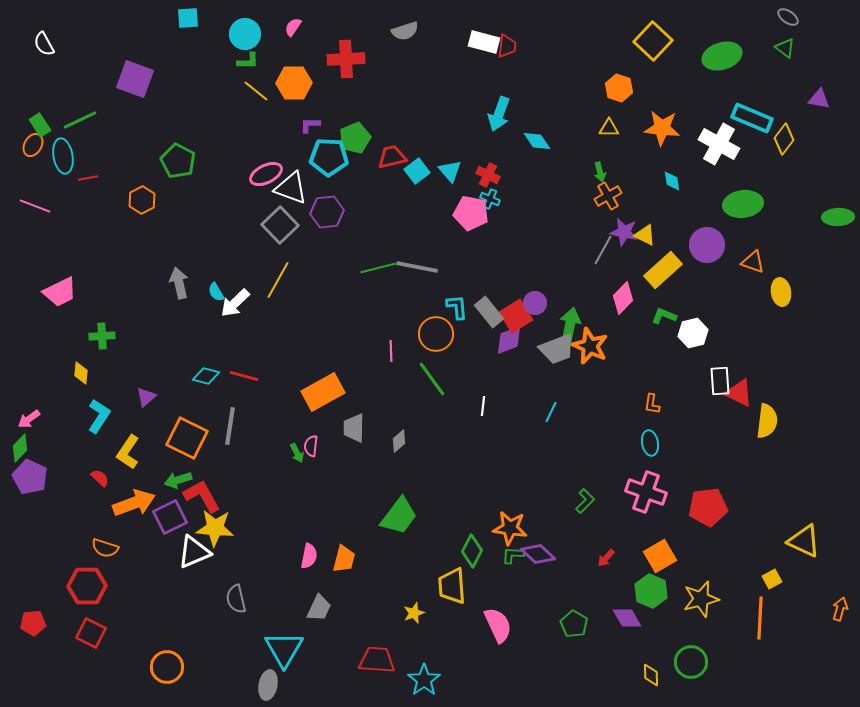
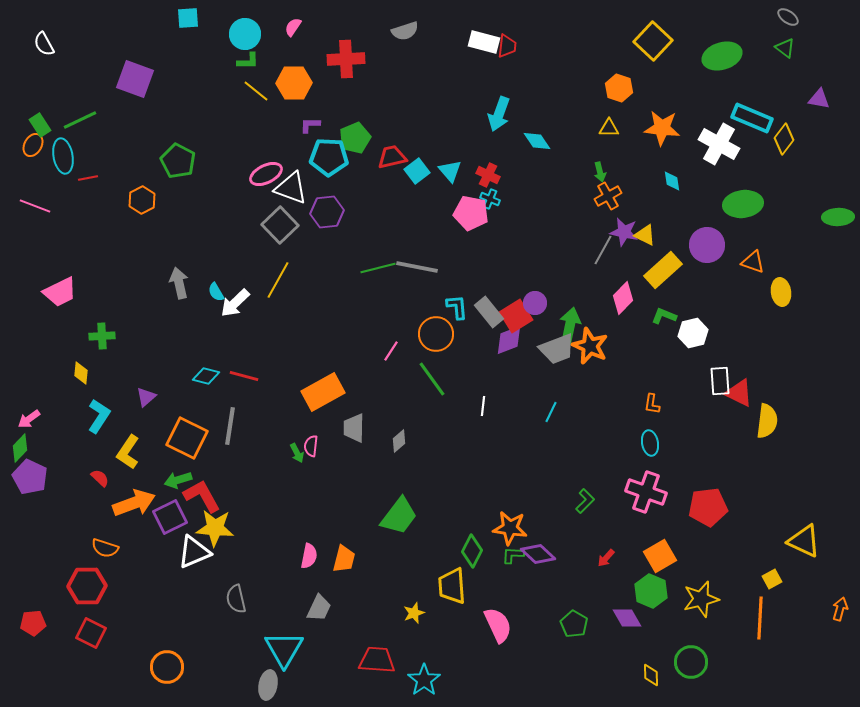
pink line at (391, 351): rotated 35 degrees clockwise
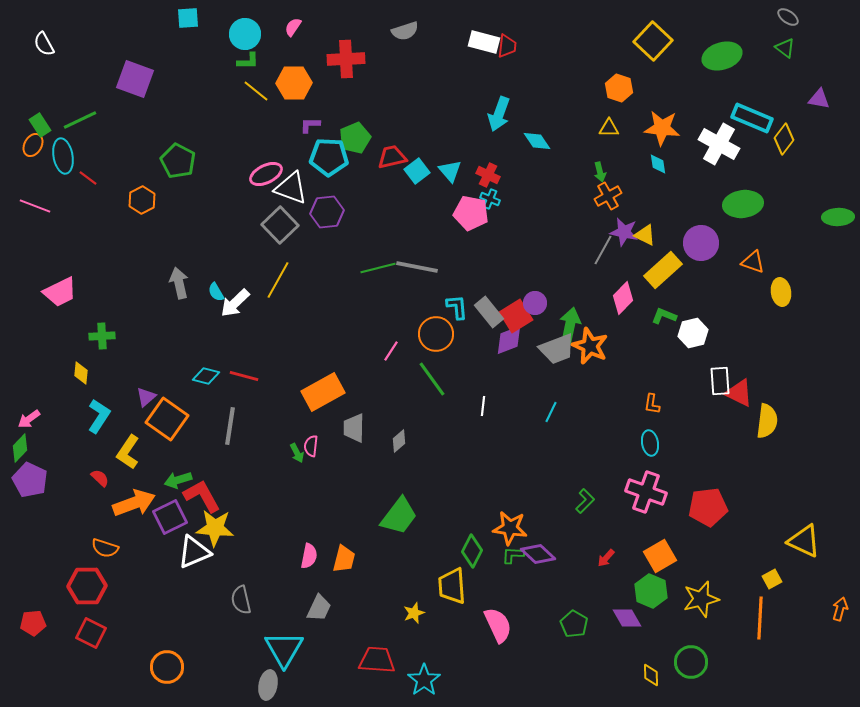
red line at (88, 178): rotated 48 degrees clockwise
cyan diamond at (672, 181): moved 14 px left, 17 px up
purple circle at (707, 245): moved 6 px left, 2 px up
orange square at (187, 438): moved 20 px left, 19 px up; rotated 9 degrees clockwise
purple pentagon at (30, 477): moved 3 px down
gray semicircle at (236, 599): moved 5 px right, 1 px down
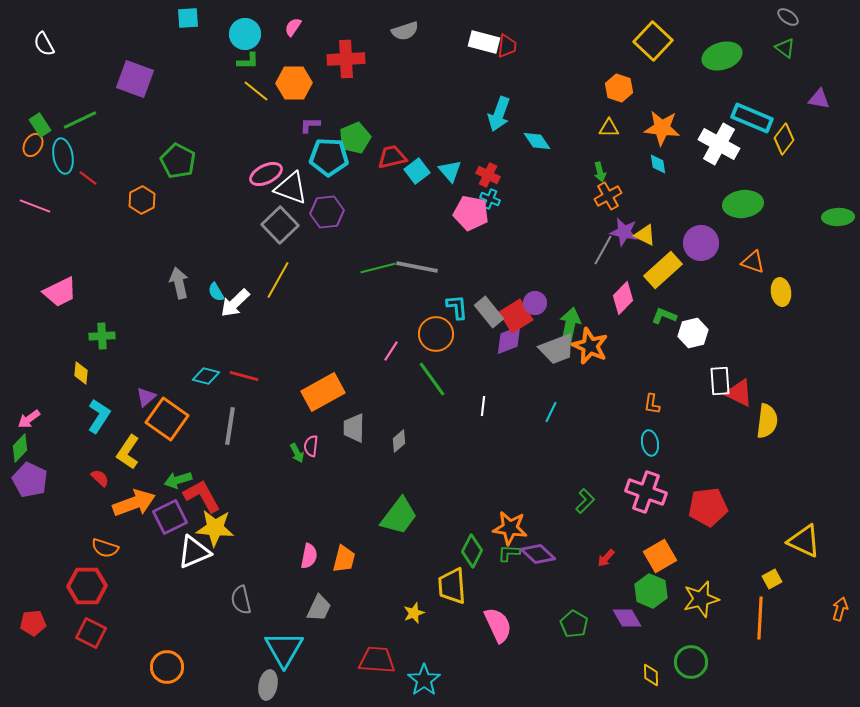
green L-shape at (513, 555): moved 4 px left, 2 px up
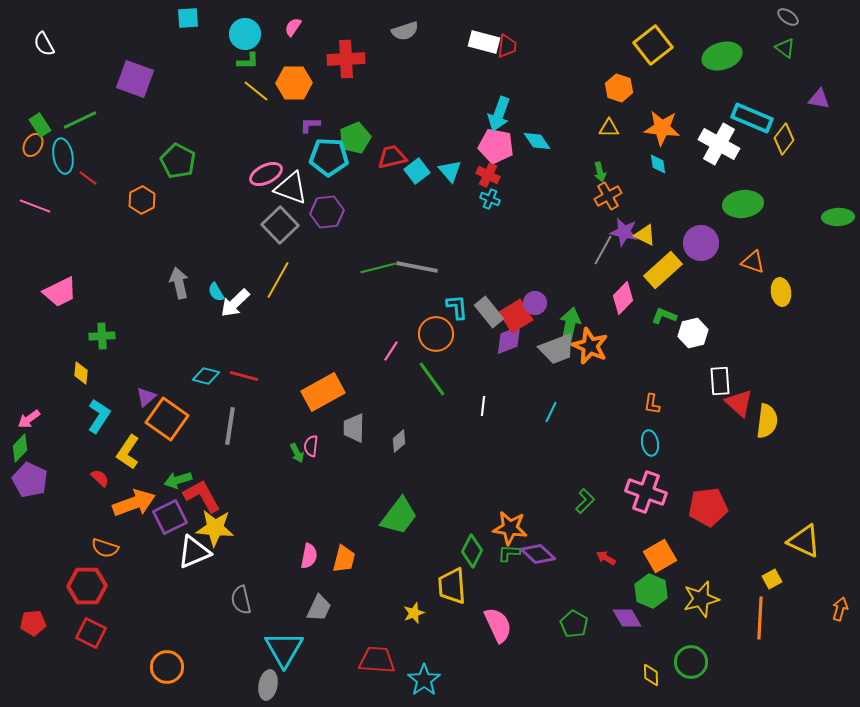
yellow square at (653, 41): moved 4 px down; rotated 9 degrees clockwise
pink pentagon at (471, 213): moved 25 px right, 67 px up
red triangle at (739, 393): moved 10 px down; rotated 16 degrees clockwise
red arrow at (606, 558): rotated 78 degrees clockwise
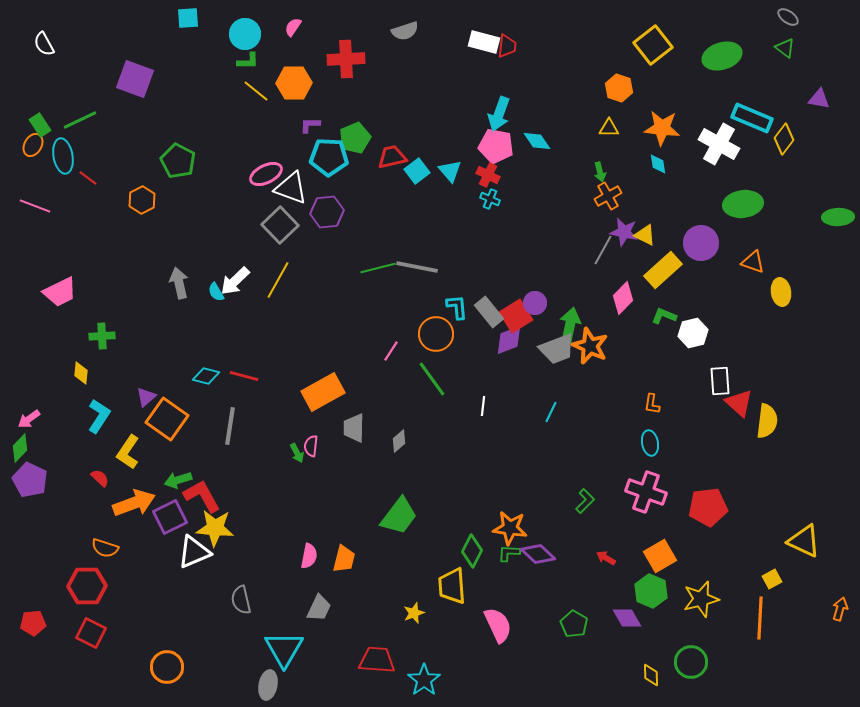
white arrow at (235, 303): moved 22 px up
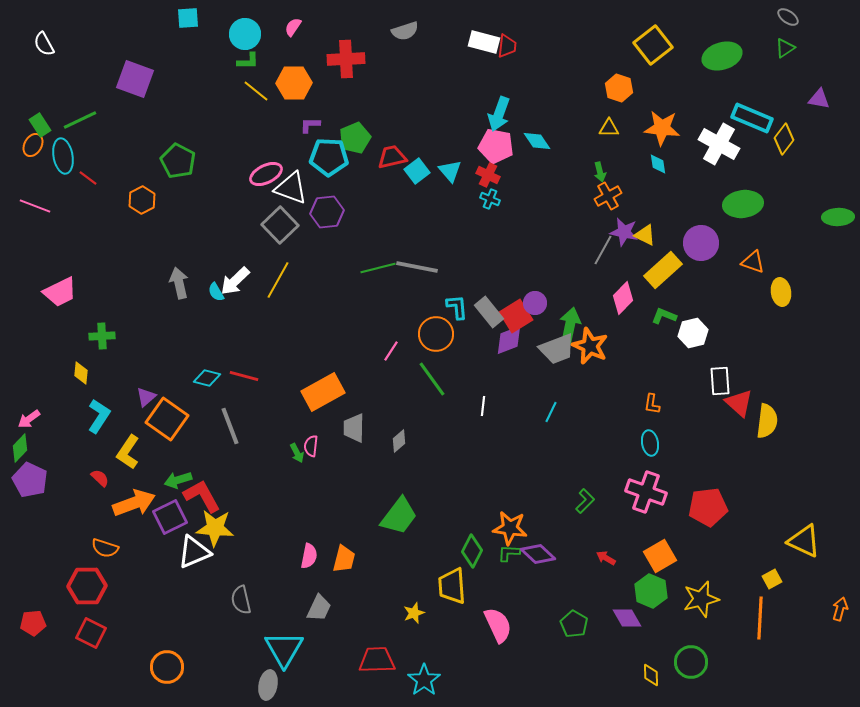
green triangle at (785, 48): rotated 50 degrees clockwise
cyan diamond at (206, 376): moved 1 px right, 2 px down
gray line at (230, 426): rotated 30 degrees counterclockwise
red trapezoid at (377, 660): rotated 6 degrees counterclockwise
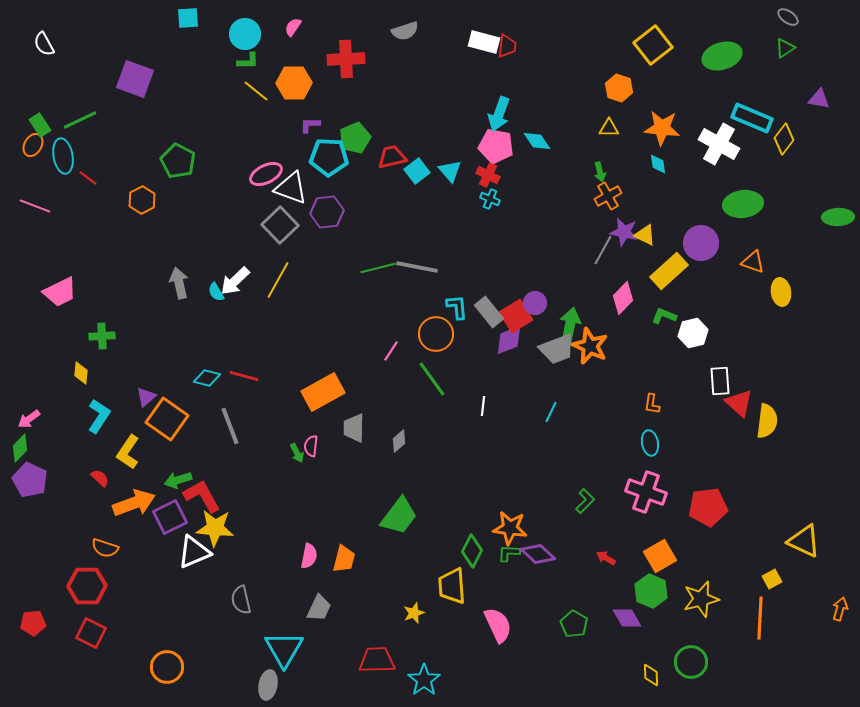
yellow rectangle at (663, 270): moved 6 px right, 1 px down
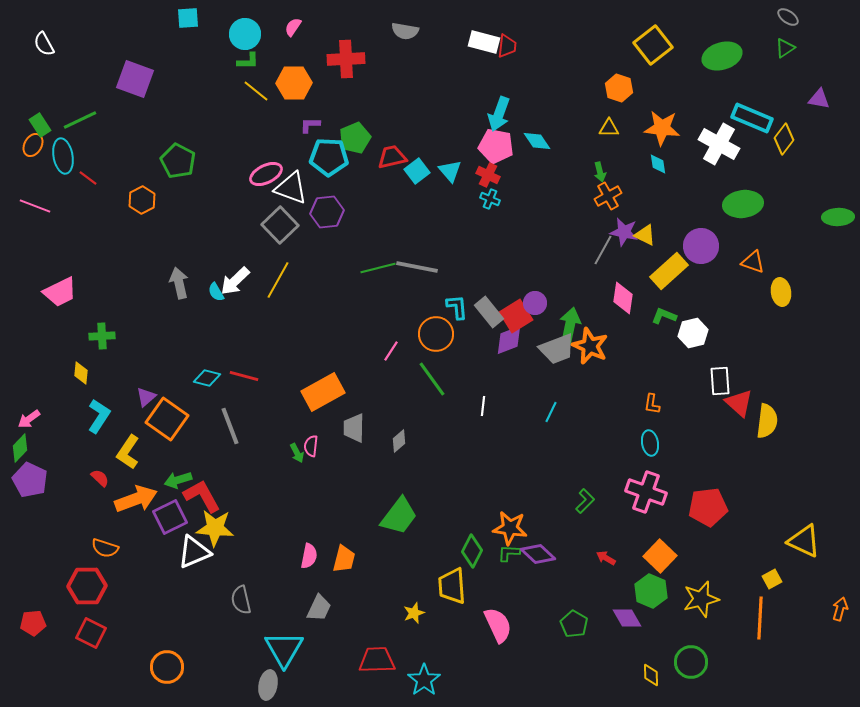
gray semicircle at (405, 31): rotated 28 degrees clockwise
purple circle at (701, 243): moved 3 px down
pink diamond at (623, 298): rotated 36 degrees counterclockwise
orange arrow at (134, 503): moved 2 px right, 4 px up
orange square at (660, 556): rotated 16 degrees counterclockwise
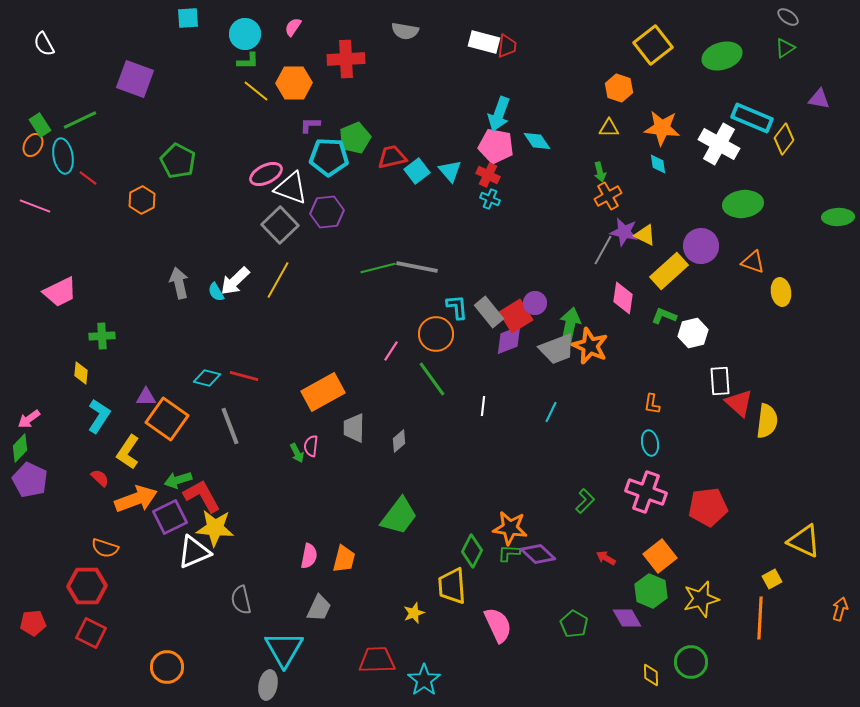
purple triangle at (146, 397): rotated 40 degrees clockwise
orange square at (660, 556): rotated 8 degrees clockwise
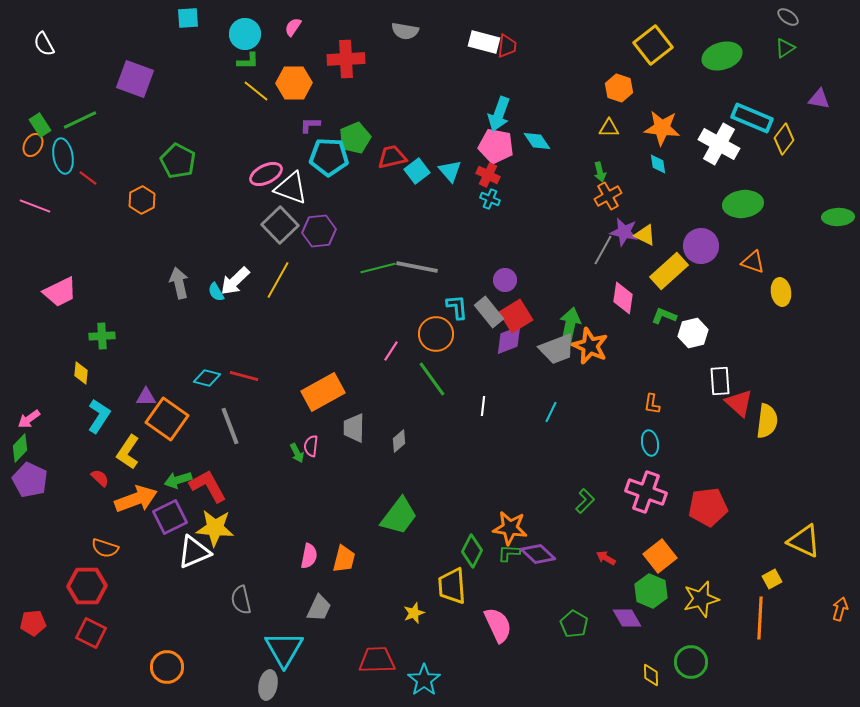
purple hexagon at (327, 212): moved 8 px left, 19 px down
purple circle at (535, 303): moved 30 px left, 23 px up
red L-shape at (202, 496): moved 6 px right, 10 px up
